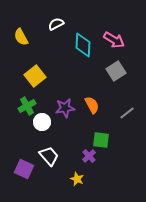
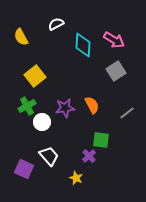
yellow star: moved 1 px left, 1 px up
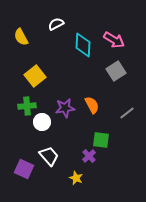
green cross: rotated 24 degrees clockwise
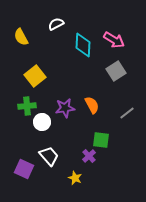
yellow star: moved 1 px left
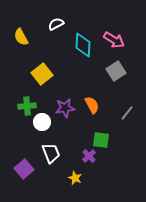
yellow square: moved 7 px right, 2 px up
gray line: rotated 14 degrees counterclockwise
white trapezoid: moved 2 px right, 3 px up; rotated 20 degrees clockwise
purple square: rotated 24 degrees clockwise
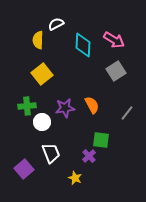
yellow semicircle: moved 17 px right, 3 px down; rotated 30 degrees clockwise
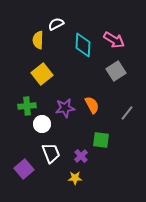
white circle: moved 2 px down
purple cross: moved 8 px left
yellow star: rotated 24 degrees counterclockwise
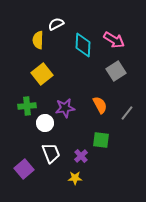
orange semicircle: moved 8 px right
white circle: moved 3 px right, 1 px up
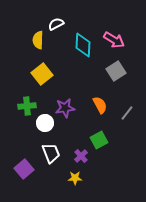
green square: moved 2 px left; rotated 36 degrees counterclockwise
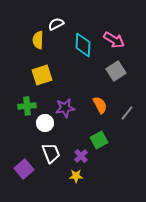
yellow square: moved 1 px down; rotated 20 degrees clockwise
yellow star: moved 1 px right, 2 px up
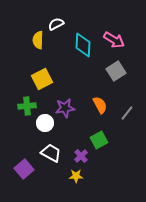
yellow square: moved 4 px down; rotated 10 degrees counterclockwise
white trapezoid: rotated 40 degrees counterclockwise
